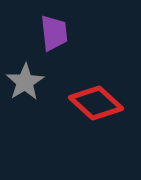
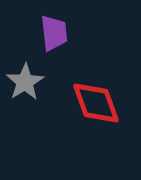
red diamond: rotated 28 degrees clockwise
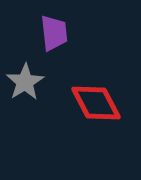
red diamond: rotated 8 degrees counterclockwise
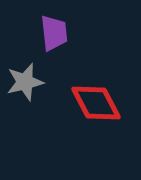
gray star: rotated 18 degrees clockwise
